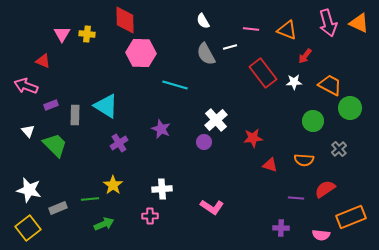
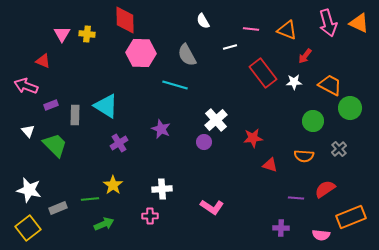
gray semicircle at (206, 54): moved 19 px left, 1 px down
orange semicircle at (304, 160): moved 4 px up
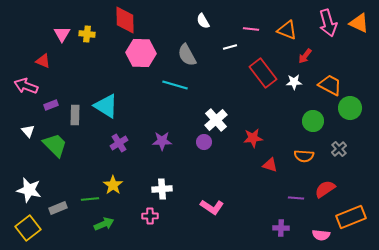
purple star at (161, 129): moved 1 px right, 12 px down; rotated 24 degrees counterclockwise
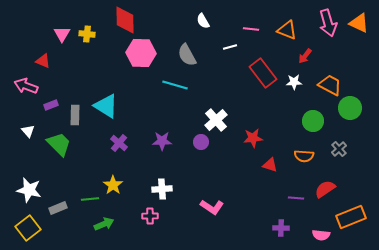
purple circle at (204, 142): moved 3 px left
purple cross at (119, 143): rotated 18 degrees counterclockwise
green trapezoid at (55, 145): moved 4 px right, 1 px up
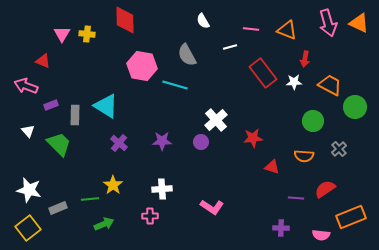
pink hexagon at (141, 53): moved 1 px right, 13 px down; rotated 8 degrees clockwise
red arrow at (305, 56): moved 3 px down; rotated 28 degrees counterclockwise
green circle at (350, 108): moved 5 px right, 1 px up
red triangle at (270, 165): moved 2 px right, 2 px down
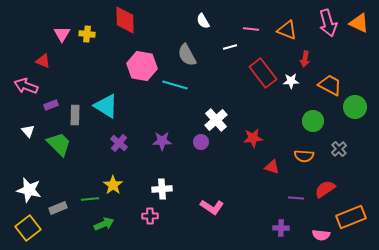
white star at (294, 82): moved 3 px left, 1 px up
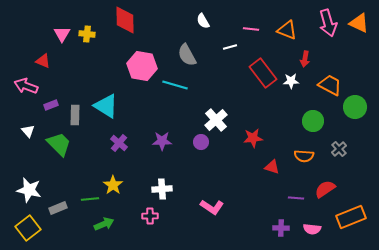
pink semicircle at (321, 235): moved 9 px left, 6 px up
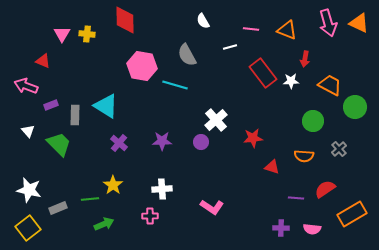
orange rectangle at (351, 217): moved 1 px right, 3 px up; rotated 8 degrees counterclockwise
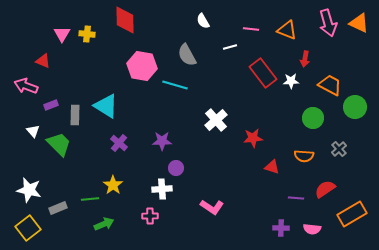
green circle at (313, 121): moved 3 px up
white triangle at (28, 131): moved 5 px right
purple circle at (201, 142): moved 25 px left, 26 px down
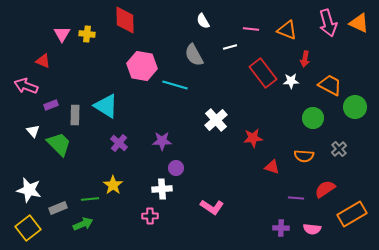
gray semicircle at (187, 55): moved 7 px right
green arrow at (104, 224): moved 21 px left
